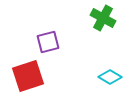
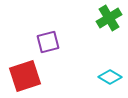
green cross: moved 6 px right; rotated 30 degrees clockwise
red square: moved 3 px left
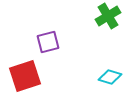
green cross: moved 1 px left, 2 px up
cyan diamond: rotated 15 degrees counterclockwise
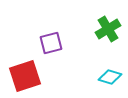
green cross: moved 13 px down
purple square: moved 3 px right, 1 px down
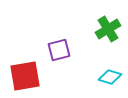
purple square: moved 8 px right, 7 px down
red square: rotated 8 degrees clockwise
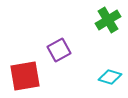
green cross: moved 9 px up
purple square: rotated 15 degrees counterclockwise
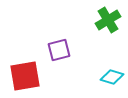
purple square: rotated 15 degrees clockwise
cyan diamond: moved 2 px right
